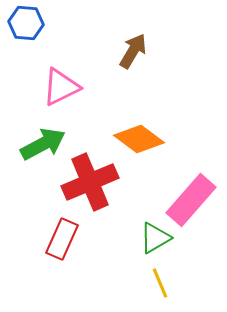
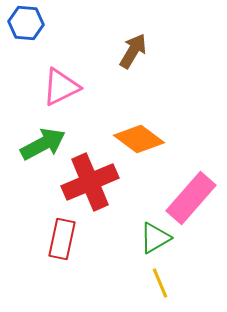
pink rectangle: moved 2 px up
red rectangle: rotated 12 degrees counterclockwise
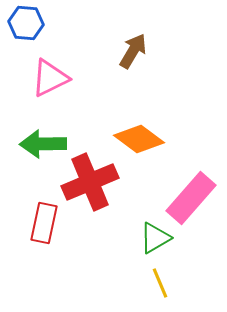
pink triangle: moved 11 px left, 9 px up
green arrow: rotated 153 degrees counterclockwise
red rectangle: moved 18 px left, 16 px up
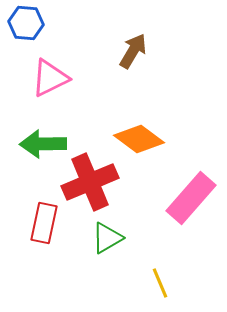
green triangle: moved 48 px left
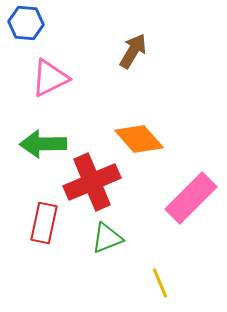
orange diamond: rotated 12 degrees clockwise
red cross: moved 2 px right
pink rectangle: rotated 4 degrees clockwise
green triangle: rotated 8 degrees clockwise
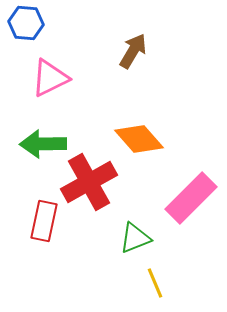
red cross: moved 3 px left; rotated 6 degrees counterclockwise
red rectangle: moved 2 px up
green triangle: moved 28 px right
yellow line: moved 5 px left
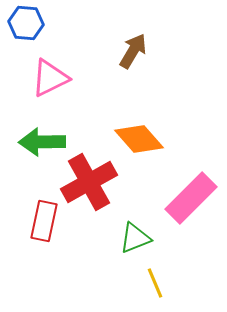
green arrow: moved 1 px left, 2 px up
